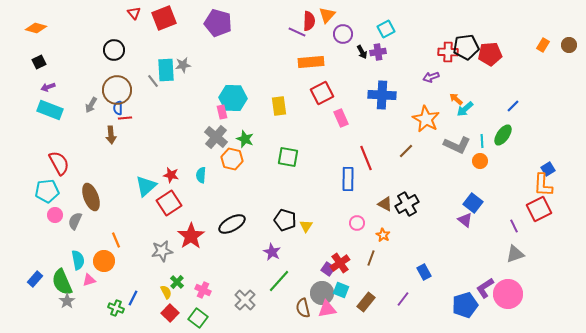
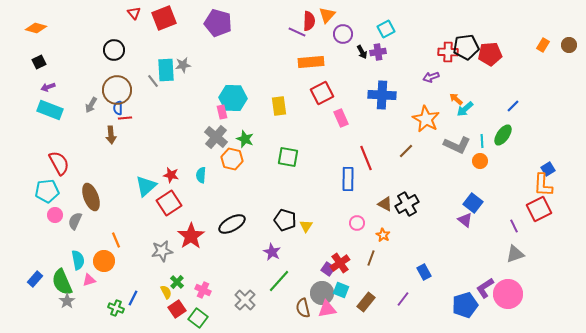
red square at (170, 313): moved 7 px right, 4 px up; rotated 12 degrees clockwise
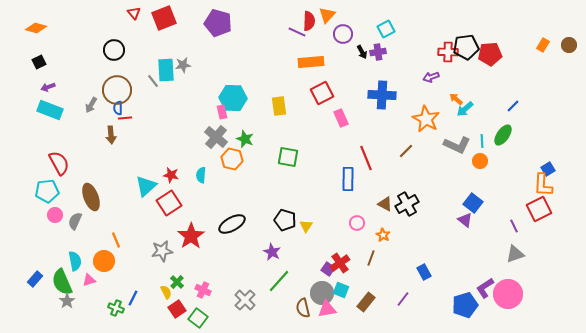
cyan semicircle at (78, 260): moved 3 px left, 1 px down
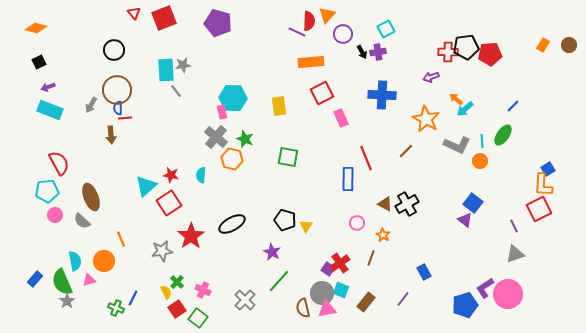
gray line at (153, 81): moved 23 px right, 10 px down
gray semicircle at (75, 221): moved 7 px right; rotated 72 degrees counterclockwise
orange line at (116, 240): moved 5 px right, 1 px up
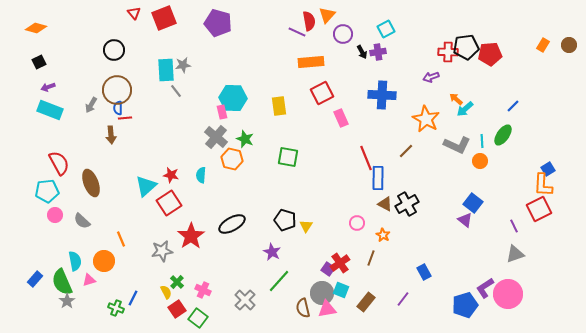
red semicircle at (309, 21): rotated 12 degrees counterclockwise
blue rectangle at (348, 179): moved 30 px right, 1 px up
brown ellipse at (91, 197): moved 14 px up
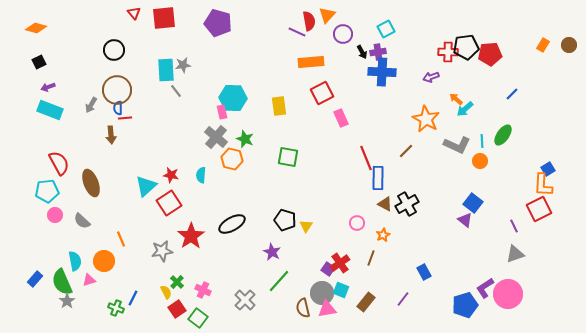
red square at (164, 18): rotated 15 degrees clockwise
blue cross at (382, 95): moved 23 px up
blue line at (513, 106): moved 1 px left, 12 px up
orange star at (383, 235): rotated 16 degrees clockwise
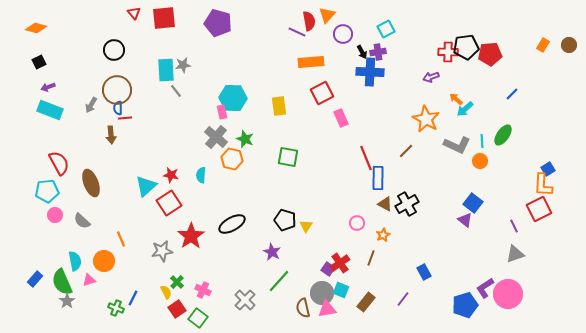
blue cross at (382, 72): moved 12 px left
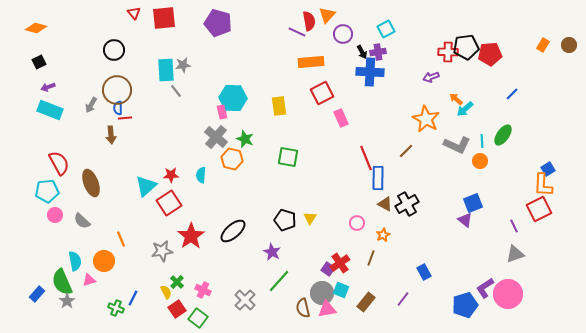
red star at (171, 175): rotated 14 degrees counterclockwise
blue square at (473, 203): rotated 30 degrees clockwise
black ellipse at (232, 224): moved 1 px right, 7 px down; rotated 12 degrees counterclockwise
yellow triangle at (306, 226): moved 4 px right, 8 px up
blue rectangle at (35, 279): moved 2 px right, 15 px down
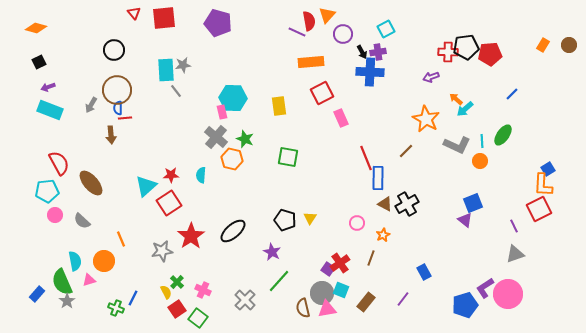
brown ellipse at (91, 183): rotated 20 degrees counterclockwise
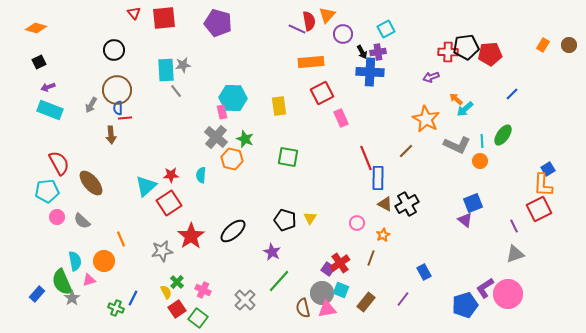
purple line at (297, 32): moved 3 px up
pink circle at (55, 215): moved 2 px right, 2 px down
gray star at (67, 301): moved 5 px right, 3 px up
